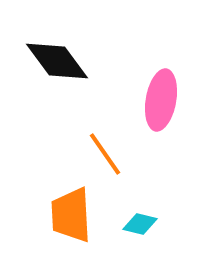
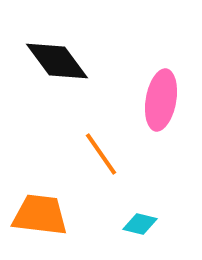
orange line: moved 4 px left
orange trapezoid: moved 31 px left; rotated 100 degrees clockwise
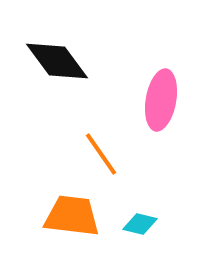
orange trapezoid: moved 32 px right, 1 px down
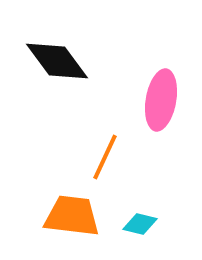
orange line: moved 4 px right, 3 px down; rotated 60 degrees clockwise
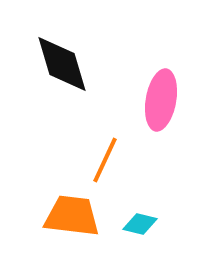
black diamond: moved 5 px right, 3 px down; rotated 20 degrees clockwise
orange line: moved 3 px down
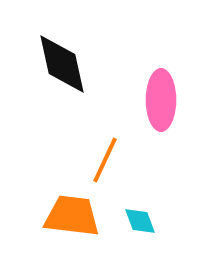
black diamond: rotated 4 degrees clockwise
pink ellipse: rotated 10 degrees counterclockwise
cyan diamond: moved 3 px up; rotated 56 degrees clockwise
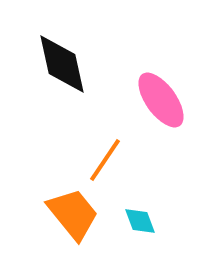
pink ellipse: rotated 36 degrees counterclockwise
orange line: rotated 9 degrees clockwise
orange trapezoid: moved 1 px right, 2 px up; rotated 44 degrees clockwise
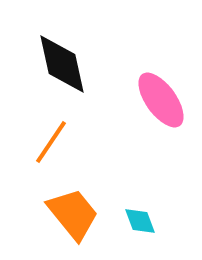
orange line: moved 54 px left, 18 px up
